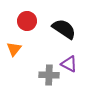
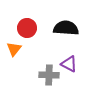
red circle: moved 7 px down
black semicircle: moved 2 px right, 1 px up; rotated 30 degrees counterclockwise
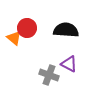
black semicircle: moved 2 px down
orange triangle: moved 11 px up; rotated 28 degrees counterclockwise
gray cross: rotated 18 degrees clockwise
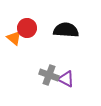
purple triangle: moved 3 px left, 15 px down
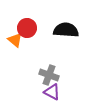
orange triangle: moved 1 px right, 2 px down
purple triangle: moved 14 px left, 13 px down
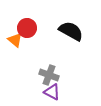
black semicircle: moved 5 px right, 1 px down; rotated 25 degrees clockwise
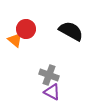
red circle: moved 1 px left, 1 px down
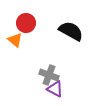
red circle: moved 6 px up
purple triangle: moved 3 px right, 3 px up
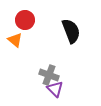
red circle: moved 1 px left, 3 px up
black semicircle: rotated 40 degrees clockwise
purple triangle: rotated 18 degrees clockwise
